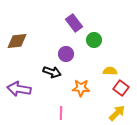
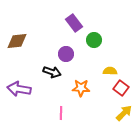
yellow arrow: moved 7 px right
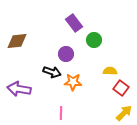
orange star: moved 8 px left, 6 px up
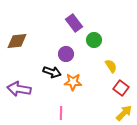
yellow semicircle: moved 1 px right, 5 px up; rotated 56 degrees clockwise
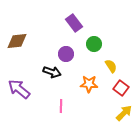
green circle: moved 4 px down
orange star: moved 16 px right, 2 px down
purple arrow: rotated 30 degrees clockwise
pink line: moved 7 px up
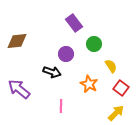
orange star: rotated 24 degrees clockwise
yellow arrow: moved 8 px left
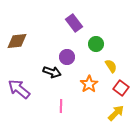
green circle: moved 2 px right
purple circle: moved 1 px right, 3 px down
orange star: rotated 12 degrees clockwise
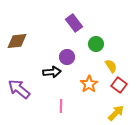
black arrow: rotated 24 degrees counterclockwise
red square: moved 2 px left, 3 px up
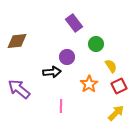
red square: moved 1 px down; rotated 28 degrees clockwise
